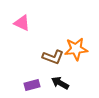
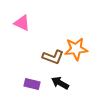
purple rectangle: moved 1 px up; rotated 28 degrees clockwise
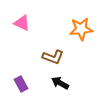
orange star: moved 5 px right, 20 px up
purple rectangle: moved 11 px left; rotated 49 degrees clockwise
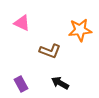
orange star: moved 1 px left, 1 px down
brown L-shape: moved 3 px left, 6 px up
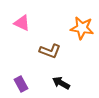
orange star: moved 2 px right, 2 px up; rotated 15 degrees clockwise
black arrow: moved 1 px right
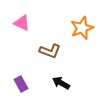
orange star: rotated 30 degrees counterclockwise
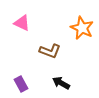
orange star: rotated 25 degrees counterclockwise
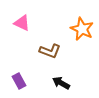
orange star: moved 1 px down
purple rectangle: moved 2 px left, 3 px up
